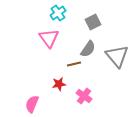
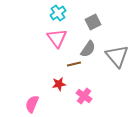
pink triangle: moved 8 px right
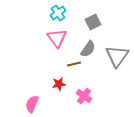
gray triangle: rotated 15 degrees clockwise
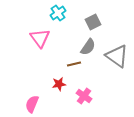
pink triangle: moved 17 px left
gray semicircle: moved 2 px up
gray triangle: rotated 30 degrees counterclockwise
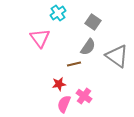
gray square: rotated 28 degrees counterclockwise
pink semicircle: moved 32 px right
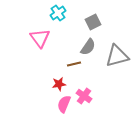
gray square: rotated 28 degrees clockwise
gray triangle: rotated 50 degrees counterclockwise
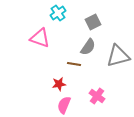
pink triangle: rotated 35 degrees counterclockwise
gray triangle: moved 1 px right
brown line: rotated 24 degrees clockwise
pink cross: moved 13 px right
pink semicircle: moved 1 px down
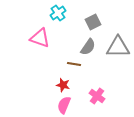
gray triangle: moved 9 px up; rotated 15 degrees clockwise
red star: moved 4 px right, 1 px down; rotated 24 degrees clockwise
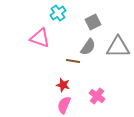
brown line: moved 1 px left, 3 px up
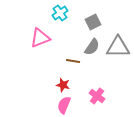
cyan cross: moved 2 px right
pink triangle: rotated 40 degrees counterclockwise
gray semicircle: moved 4 px right
